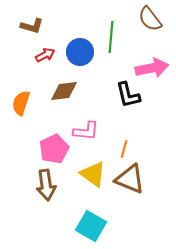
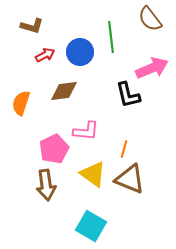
green line: rotated 12 degrees counterclockwise
pink arrow: rotated 12 degrees counterclockwise
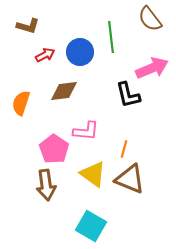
brown L-shape: moved 4 px left
pink pentagon: rotated 12 degrees counterclockwise
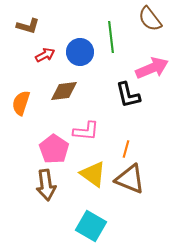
orange line: moved 2 px right
